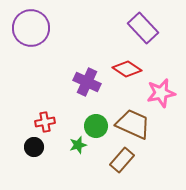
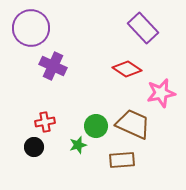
purple cross: moved 34 px left, 16 px up
brown rectangle: rotated 45 degrees clockwise
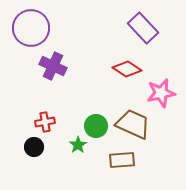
green star: rotated 18 degrees counterclockwise
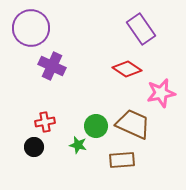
purple rectangle: moved 2 px left, 1 px down; rotated 8 degrees clockwise
purple cross: moved 1 px left
green star: rotated 24 degrees counterclockwise
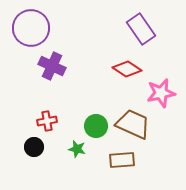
red cross: moved 2 px right, 1 px up
green star: moved 1 px left, 4 px down
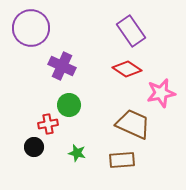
purple rectangle: moved 10 px left, 2 px down
purple cross: moved 10 px right
red cross: moved 1 px right, 3 px down
green circle: moved 27 px left, 21 px up
green star: moved 4 px down
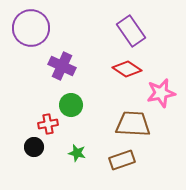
green circle: moved 2 px right
brown trapezoid: rotated 21 degrees counterclockwise
brown rectangle: rotated 15 degrees counterclockwise
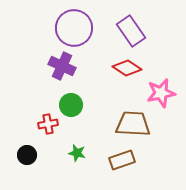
purple circle: moved 43 px right
red diamond: moved 1 px up
black circle: moved 7 px left, 8 px down
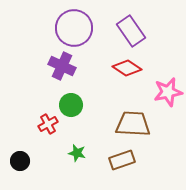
pink star: moved 7 px right, 1 px up
red cross: rotated 18 degrees counterclockwise
black circle: moved 7 px left, 6 px down
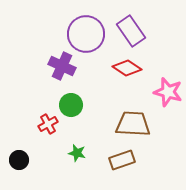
purple circle: moved 12 px right, 6 px down
pink star: rotated 28 degrees clockwise
black circle: moved 1 px left, 1 px up
